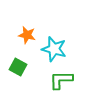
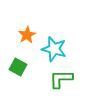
orange star: rotated 30 degrees clockwise
green L-shape: moved 1 px up
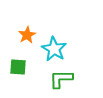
cyan star: rotated 15 degrees clockwise
green square: rotated 24 degrees counterclockwise
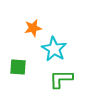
orange star: moved 6 px right, 7 px up; rotated 18 degrees clockwise
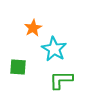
orange star: rotated 18 degrees counterclockwise
green L-shape: moved 1 px down
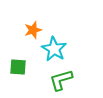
orange star: moved 2 px down; rotated 12 degrees clockwise
green L-shape: rotated 15 degrees counterclockwise
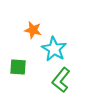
orange star: rotated 30 degrees clockwise
green L-shape: rotated 35 degrees counterclockwise
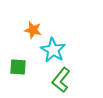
cyan star: moved 1 px left, 1 px down
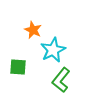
orange star: rotated 12 degrees clockwise
cyan star: rotated 15 degrees clockwise
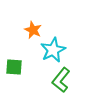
green square: moved 4 px left
